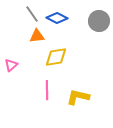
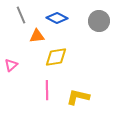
gray line: moved 11 px left, 1 px down; rotated 12 degrees clockwise
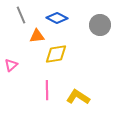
gray circle: moved 1 px right, 4 px down
yellow diamond: moved 3 px up
yellow L-shape: rotated 20 degrees clockwise
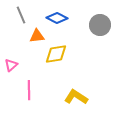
pink line: moved 18 px left
yellow L-shape: moved 2 px left
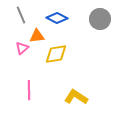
gray circle: moved 6 px up
pink triangle: moved 11 px right, 17 px up
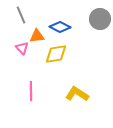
blue diamond: moved 3 px right, 9 px down
pink triangle: rotated 32 degrees counterclockwise
pink line: moved 2 px right, 1 px down
yellow L-shape: moved 1 px right, 3 px up
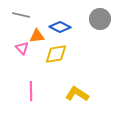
gray line: rotated 54 degrees counterclockwise
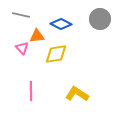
blue diamond: moved 1 px right, 3 px up
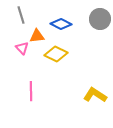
gray line: rotated 60 degrees clockwise
yellow diamond: rotated 35 degrees clockwise
yellow L-shape: moved 18 px right, 1 px down
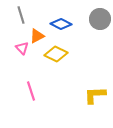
orange triangle: rotated 21 degrees counterclockwise
pink line: rotated 18 degrees counterclockwise
yellow L-shape: rotated 35 degrees counterclockwise
